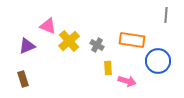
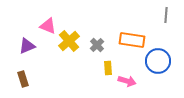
gray cross: rotated 16 degrees clockwise
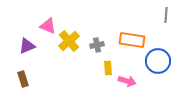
gray cross: rotated 32 degrees clockwise
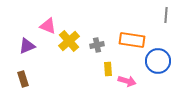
yellow rectangle: moved 1 px down
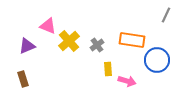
gray line: rotated 21 degrees clockwise
gray cross: rotated 24 degrees counterclockwise
blue circle: moved 1 px left, 1 px up
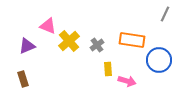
gray line: moved 1 px left, 1 px up
blue circle: moved 2 px right
